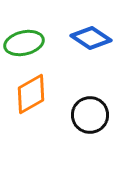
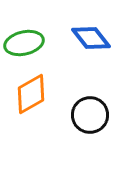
blue diamond: rotated 18 degrees clockwise
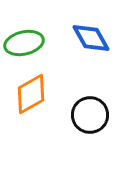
blue diamond: rotated 9 degrees clockwise
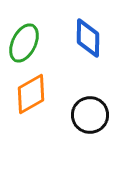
blue diamond: moved 3 px left; rotated 30 degrees clockwise
green ellipse: rotated 51 degrees counterclockwise
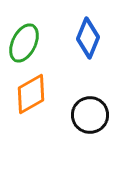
blue diamond: rotated 21 degrees clockwise
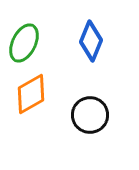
blue diamond: moved 3 px right, 3 px down
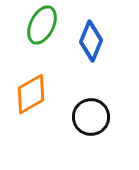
green ellipse: moved 18 px right, 18 px up
black circle: moved 1 px right, 2 px down
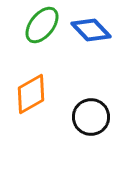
green ellipse: rotated 12 degrees clockwise
blue diamond: moved 11 px up; rotated 66 degrees counterclockwise
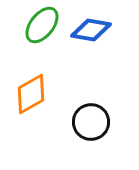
blue diamond: rotated 36 degrees counterclockwise
black circle: moved 5 px down
